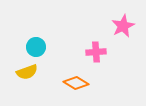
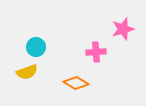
pink star: moved 3 px down; rotated 10 degrees clockwise
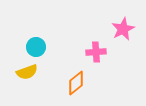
pink star: rotated 10 degrees counterclockwise
orange diamond: rotated 70 degrees counterclockwise
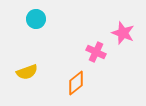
pink star: moved 4 px down; rotated 25 degrees counterclockwise
cyan circle: moved 28 px up
pink cross: rotated 30 degrees clockwise
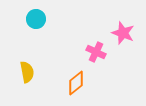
yellow semicircle: rotated 80 degrees counterclockwise
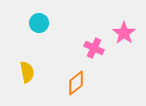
cyan circle: moved 3 px right, 4 px down
pink star: moved 1 px right; rotated 15 degrees clockwise
pink cross: moved 2 px left, 4 px up
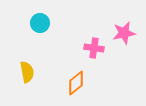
cyan circle: moved 1 px right
pink star: rotated 25 degrees clockwise
pink cross: rotated 18 degrees counterclockwise
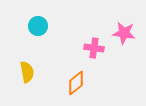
cyan circle: moved 2 px left, 3 px down
pink star: rotated 20 degrees clockwise
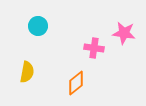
yellow semicircle: rotated 20 degrees clockwise
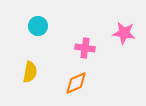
pink cross: moved 9 px left
yellow semicircle: moved 3 px right
orange diamond: rotated 15 degrees clockwise
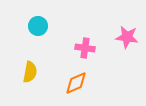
pink star: moved 3 px right, 4 px down
